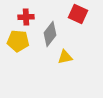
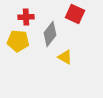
red square: moved 3 px left
yellow triangle: rotated 42 degrees clockwise
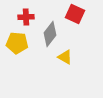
yellow pentagon: moved 1 px left, 2 px down
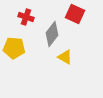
red cross: rotated 21 degrees clockwise
gray diamond: moved 2 px right
yellow pentagon: moved 3 px left, 5 px down
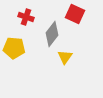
yellow triangle: rotated 35 degrees clockwise
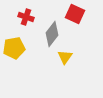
yellow pentagon: rotated 15 degrees counterclockwise
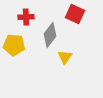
red cross: rotated 21 degrees counterclockwise
gray diamond: moved 2 px left, 1 px down
yellow pentagon: moved 3 px up; rotated 15 degrees clockwise
